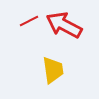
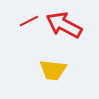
yellow trapezoid: rotated 104 degrees clockwise
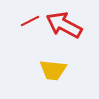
red line: moved 1 px right
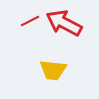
red arrow: moved 2 px up
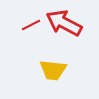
red line: moved 1 px right, 4 px down
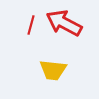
red line: rotated 48 degrees counterclockwise
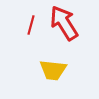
red arrow: rotated 30 degrees clockwise
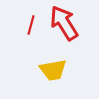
yellow trapezoid: rotated 16 degrees counterclockwise
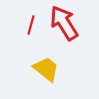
yellow trapezoid: moved 7 px left, 1 px up; rotated 132 degrees counterclockwise
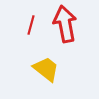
red arrow: moved 1 px right, 1 px down; rotated 21 degrees clockwise
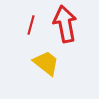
yellow trapezoid: moved 6 px up
